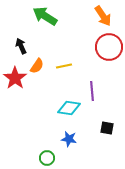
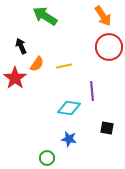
orange semicircle: moved 2 px up
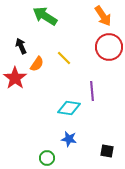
yellow line: moved 8 px up; rotated 56 degrees clockwise
black square: moved 23 px down
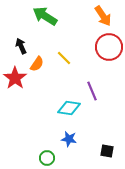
purple line: rotated 18 degrees counterclockwise
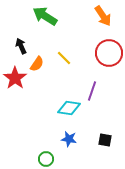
red circle: moved 6 px down
purple line: rotated 42 degrees clockwise
black square: moved 2 px left, 11 px up
green circle: moved 1 px left, 1 px down
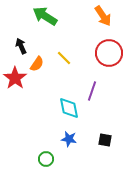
cyan diamond: rotated 70 degrees clockwise
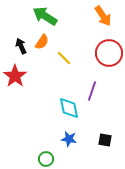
orange semicircle: moved 5 px right, 22 px up
red star: moved 2 px up
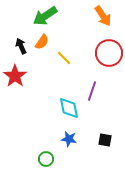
green arrow: rotated 65 degrees counterclockwise
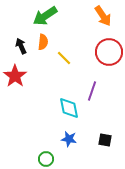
orange semicircle: moved 1 px right; rotated 28 degrees counterclockwise
red circle: moved 1 px up
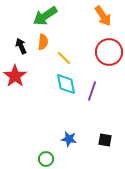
cyan diamond: moved 3 px left, 24 px up
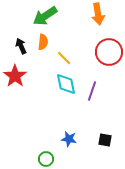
orange arrow: moved 5 px left, 2 px up; rotated 25 degrees clockwise
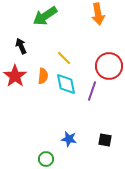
orange semicircle: moved 34 px down
red circle: moved 14 px down
